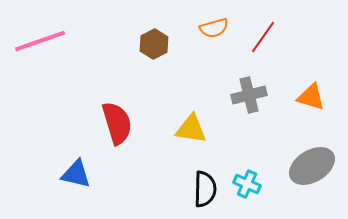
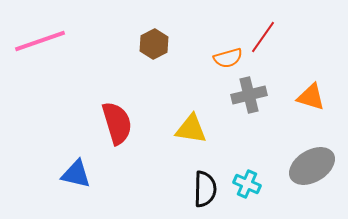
orange semicircle: moved 14 px right, 30 px down
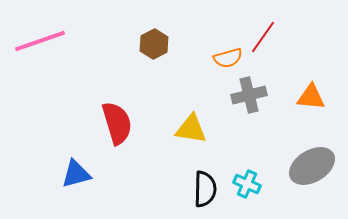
orange triangle: rotated 12 degrees counterclockwise
blue triangle: rotated 28 degrees counterclockwise
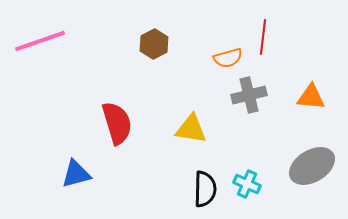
red line: rotated 28 degrees counterclockwise
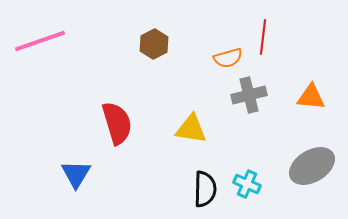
blue triangle: rotated 44 degrees counterclockwise
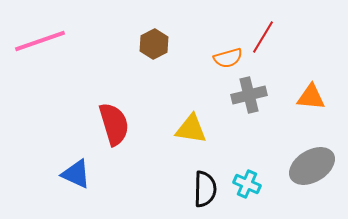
red line: rotated 24 degrees clockwise
red semicircle: moved 3 px left, 1 px down
blue triangle: rotated 36 degrees counterclockwise
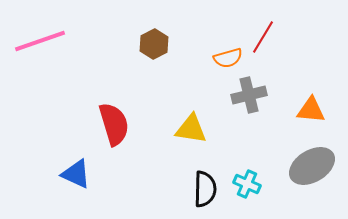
orange triangle: moved 13 px down
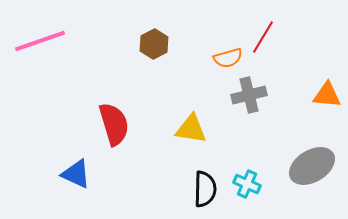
orange triangle: moved 16 px right, 15 px up
